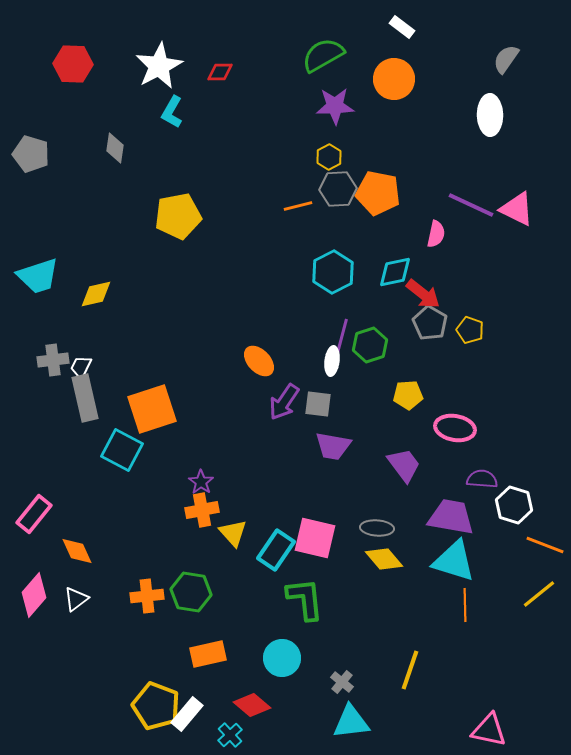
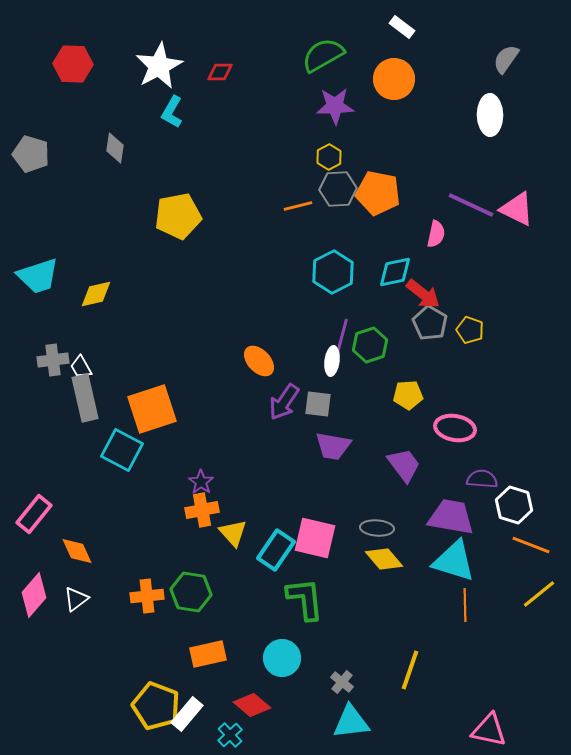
white trapezoid at (81, 367): rotated 55 degrees counterclockwise
orange line at (545, 545): moved 14 px left
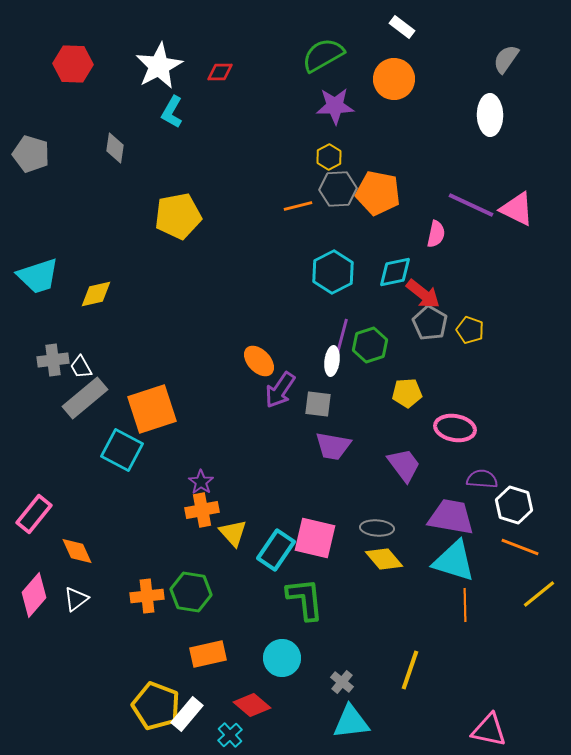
yellow pentagon at (408, 395): moved 1 px left, 2 px up
gray rectangle at (85, 398): rotated 63 degrees clockwise
purple arrow at (284, 402): moved 4 px left, 12 px up
orange line at (531, 545): moved 11 px left, 2 px down
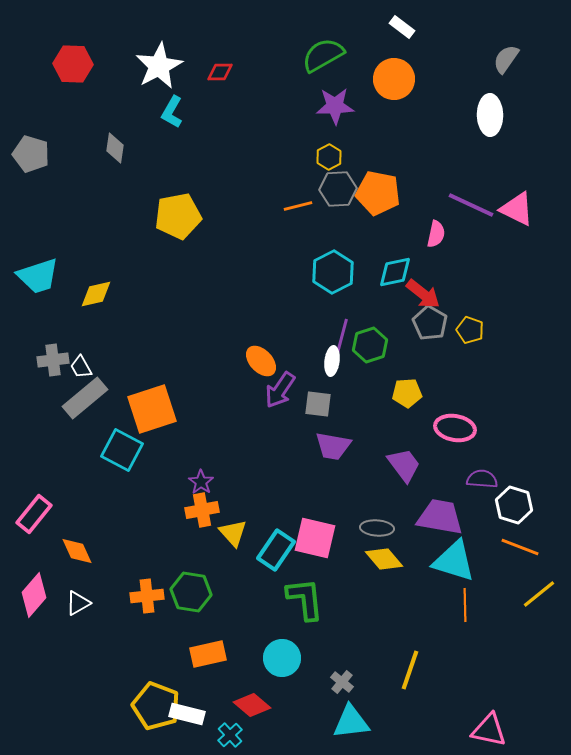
orange ellipse at (259, 361): moved 2 px right
purple trapezoid at (451, 517): moved 11 px left
white triangle at (76, 599): moved 2 px right, 4 px down; rotated 8 degrees clockwise
white rectangle at (187, 714): rotated 64 degrees clockwise
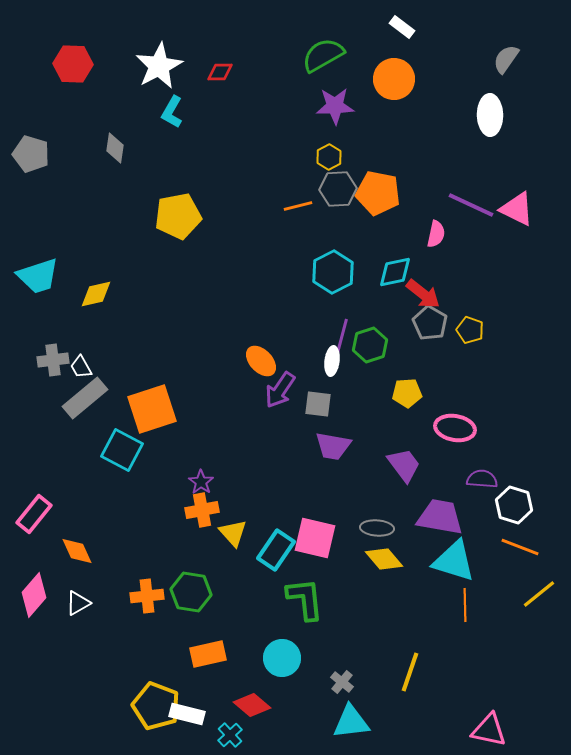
yellow line at (410, 670): moved 2 px down
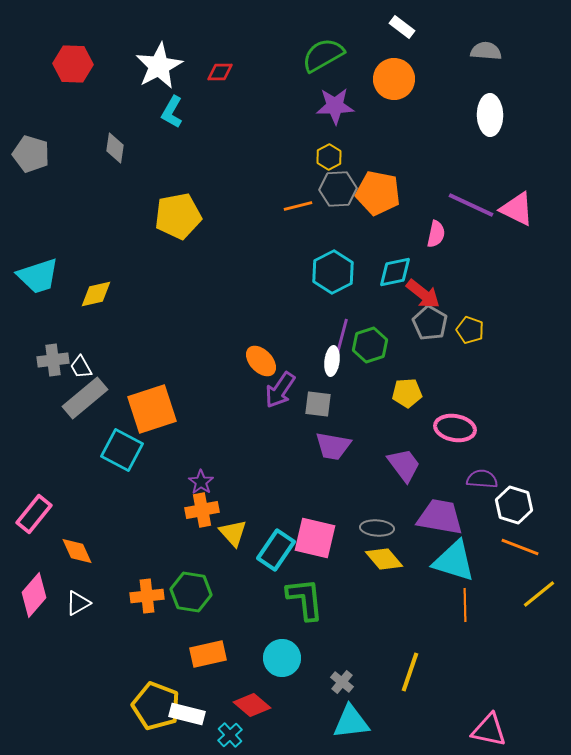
gray semicircle at (506, 59): moved 20 px left, 8 px up; rotated 60 degrees clockwise
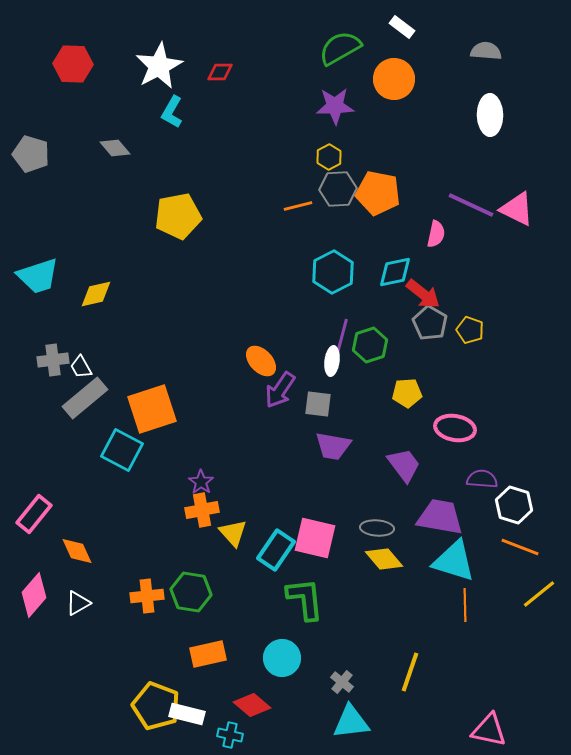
green semicircle at (323, 55): moved 17 px right, 7 px up
gray diamond at (115, 148): rotated 48 degrees counterclockwise
cyan cross at (230, 735): rotated 35 degrees counterclockwise
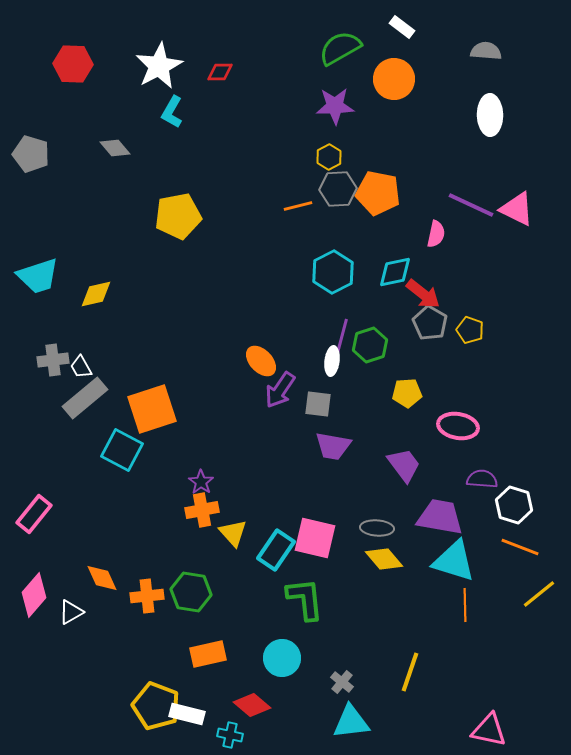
pink ellipse at (455, 428): moved 3 px right, 2 px up
orange diamond at (77, 551): moved 25 px right, 27 px down
white triangle at (78, 603): moved 7 px left, 9 px down
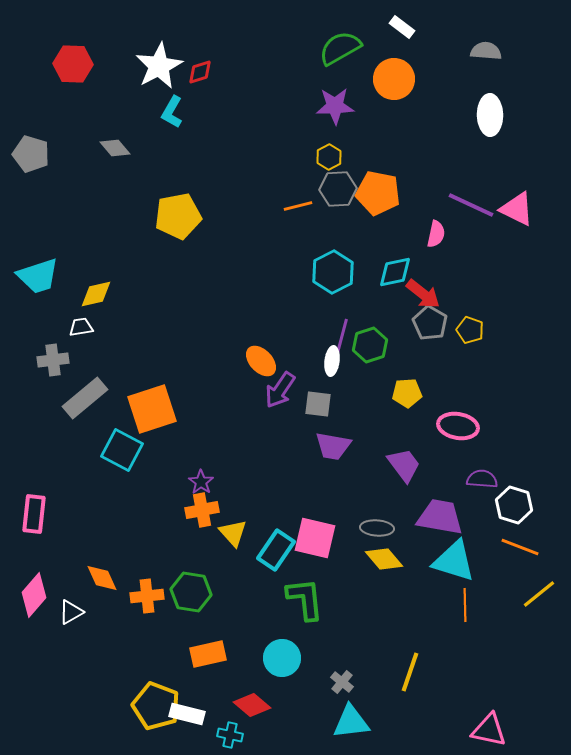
red diamond at (220, 72): moved 20 px left; rotated 16 degrees counterclockwise
white trapezoid at (81, 367): moved 40 px up; rotated 110 degrees clockwise
pink rectangle at (34, 514): rotated 33 degrees counterclockwise
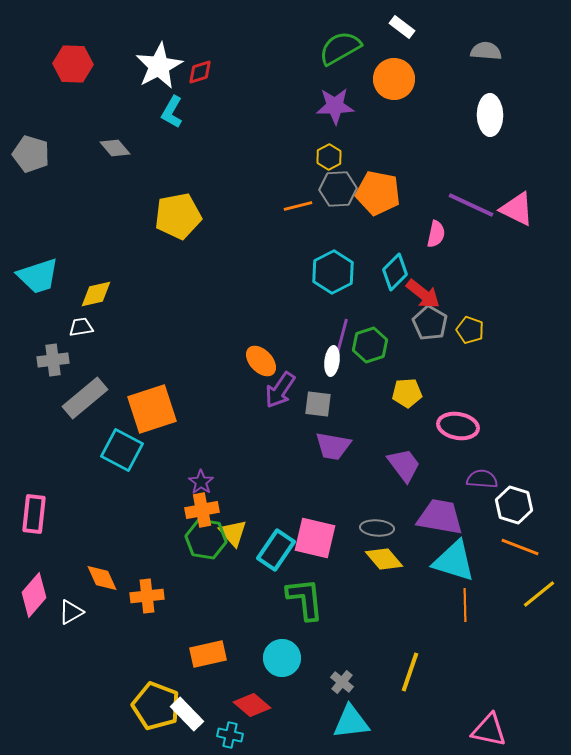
cyan diamond at (395, 272): rotated 33 degrees counterclockwise
green hexagon at (191, 592): moved 15 px right, 53 px up
white rectangle at (187, 714): rotated 32 degrees clockwise
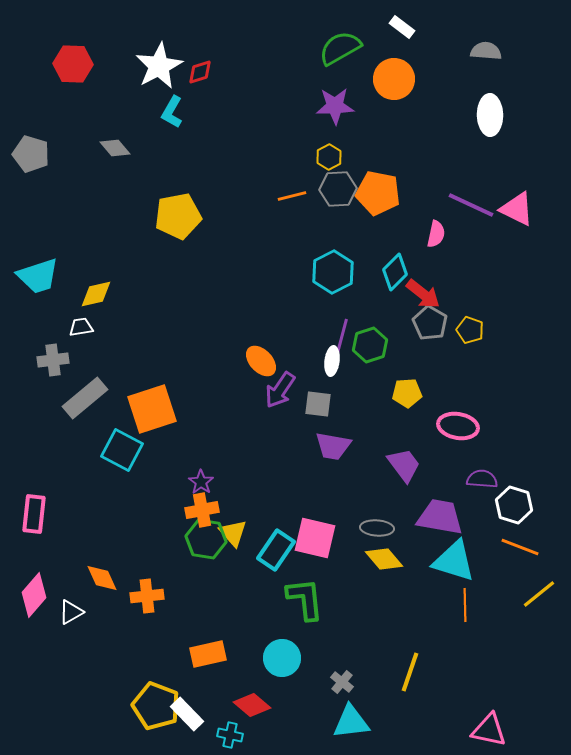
orange line at (298, 206): moved 6 px left, 10 px up
